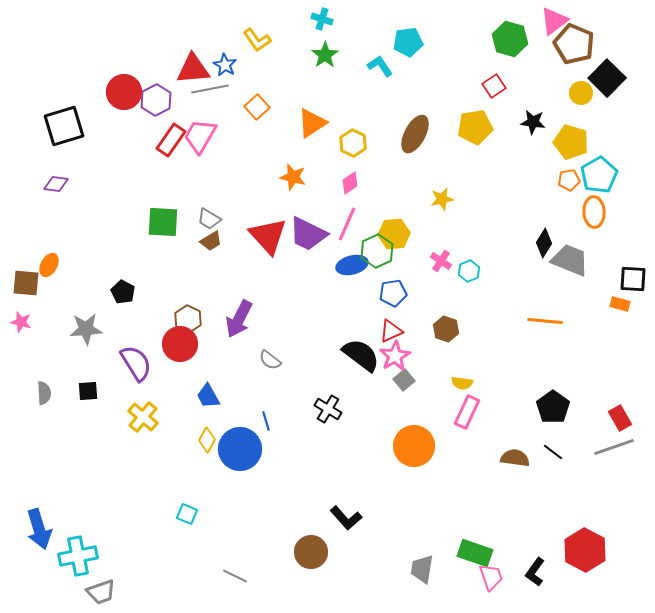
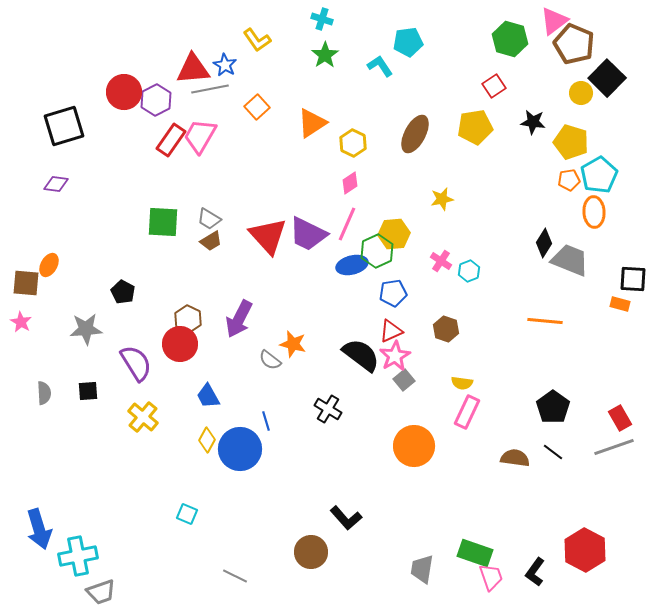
orange star at (293, 177): moved 167 px down
pink star at (21, 322): rotated 15 degrees clockwise
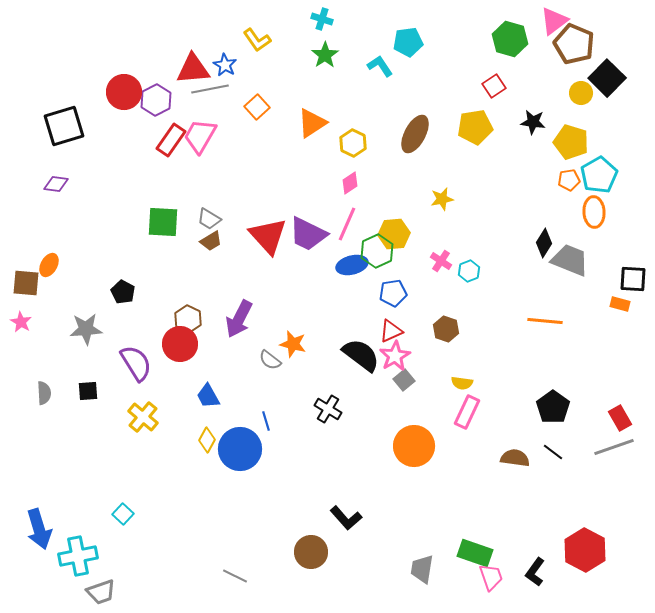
cyan square at (187, 514): moved 64 px left; rotated 20 degrees clockwise
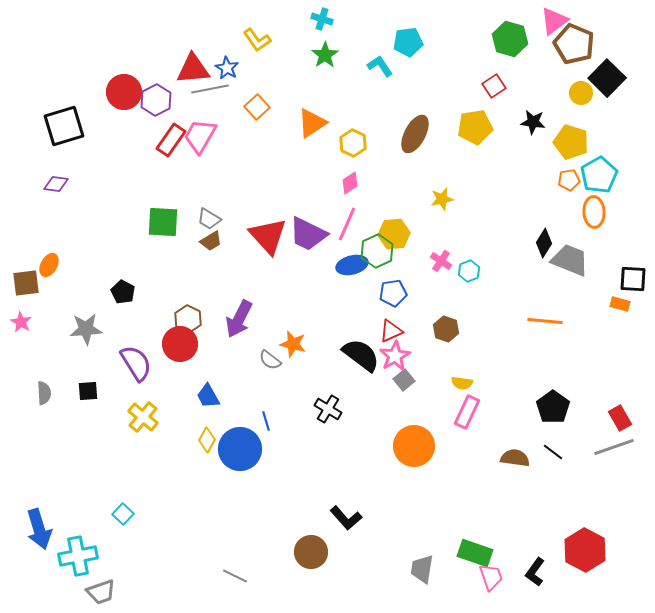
blue star at (225, 65): moved 2 px right, 3 px down
brown square at (26, 283): rotated 12 degrees counterclockwise
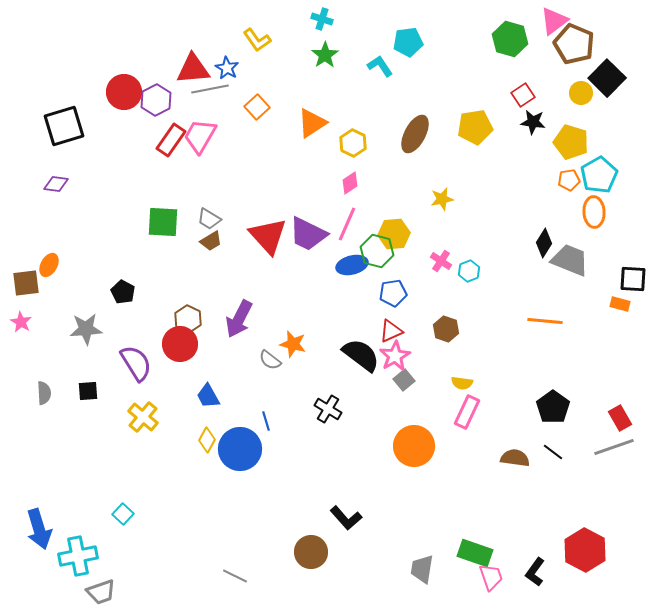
red square at (494, 86): moved 29 px right, 9 px down
green hexagon at (377, 251): rotated 20 degrees counterclockwise
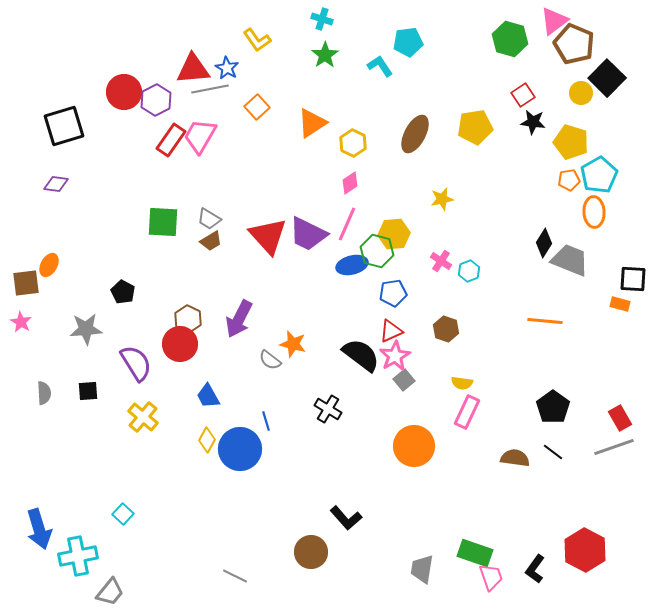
black L-shape at (535, 572): moved 3 px up
gray trapezoid at (101, 592): moved 9 px right; rotated 32 degrees counterclockwise
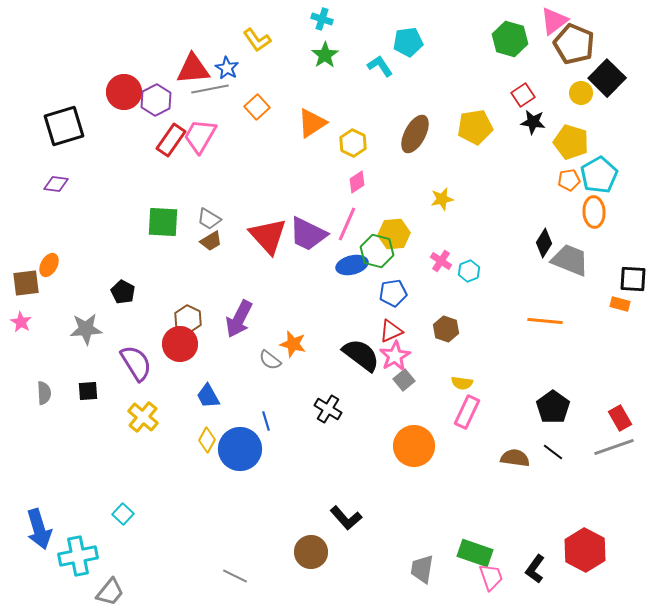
pink diamond at (350, 183): moved 7 px right, 1 px up
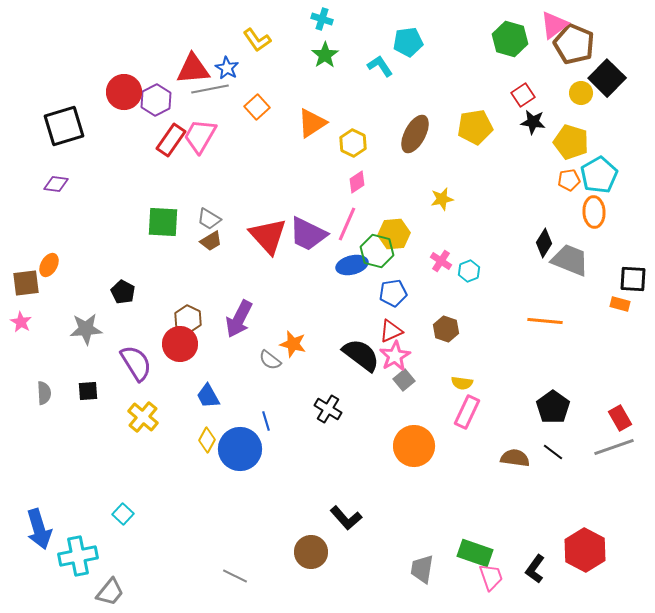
pink triangle at (554, 21): moved 4 px down
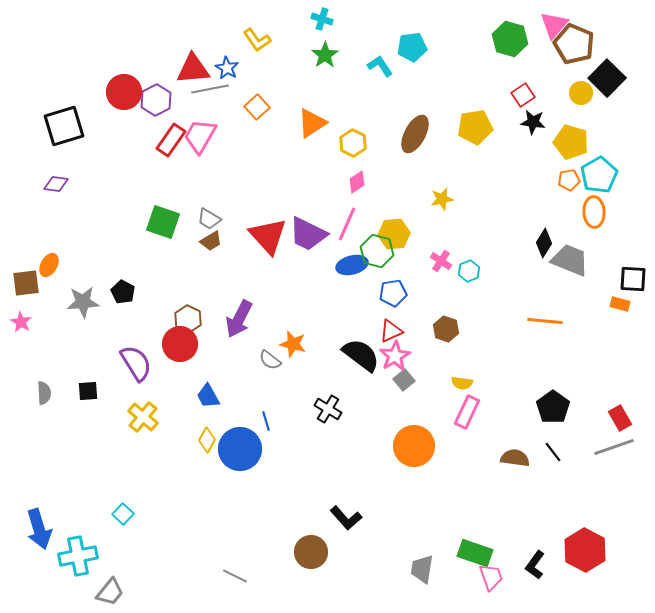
pink triangle at (554, 25): rotated 12 degrees counterclockwise
cyan pentagon at (408, 42): moved 4 px right, 5 px down
green square at (163, 222): rotated 16 degrees clockwise
gray star at (86, 329): moved 3 px left, 27 px up
black line at (553, 452): rotated 15 degrees clockwise
black L-shape at (535, 569): moved 4 px up
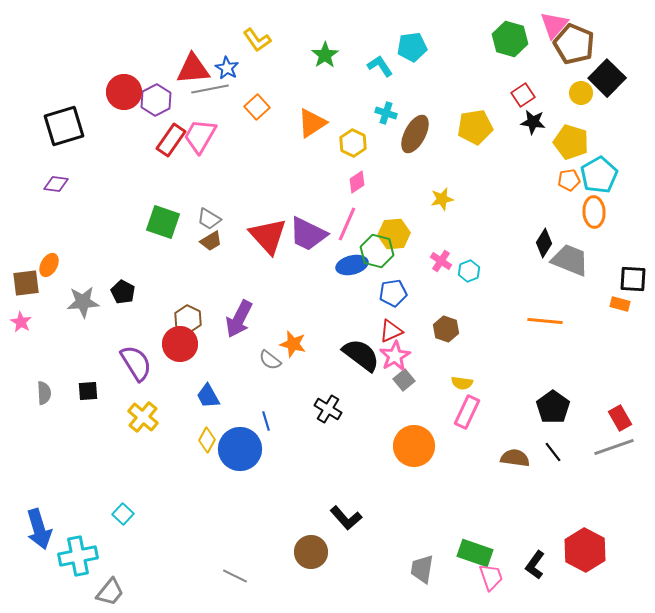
cyan cross at (322, 19): moved 64 px right, 94 px down
